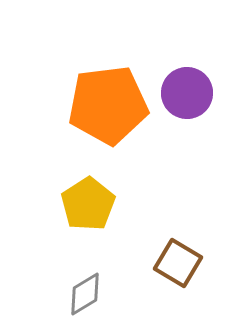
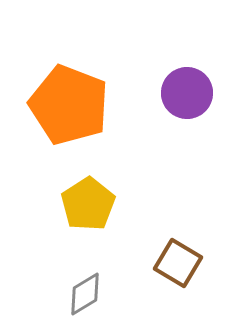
orange pentagon: moved 39 px left; rotated 28 degrees clockwise
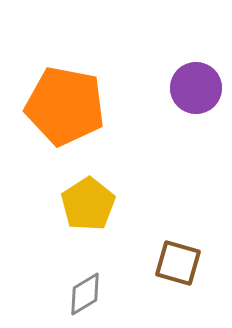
purple circle: moved 9 px right, 5 px up
orange pentagon: moved 4 px left, 1 px down; rotated 10 degrees counterclockwise
brown square: rotated 15 degrees counterclockwise
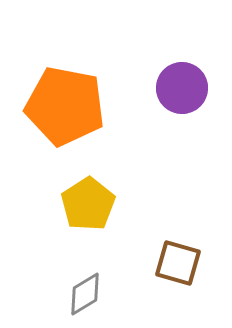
purple circle: moved 14 px left
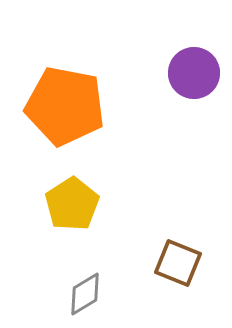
purple circle: moved 12 px right, 15 px up
yellow pentagon: moved 16 px left
brown square: rotated 6 degrees clockwise
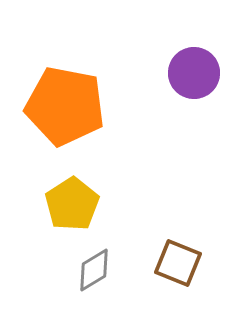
gray diamond: moved 9 px right, 24 px up
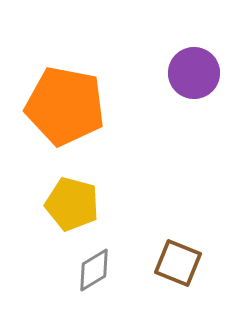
yellow pentagon: rotated 24 degrees counterclockwise
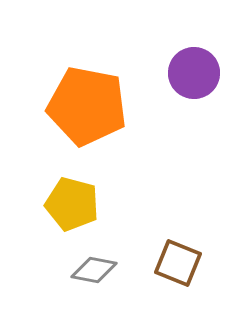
orange pentagon: moved 22 px right
gray diamond: rotated 42 degrees clockwise
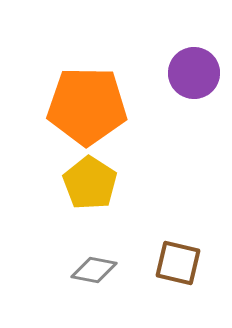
orange pentagon: rotated 10 degrees counterclockwise
yellow pentagon: moved 18 px right, 21 px up; rotated 18 degrees clockwise
brown square: rotated 9 degrees counterclockwise
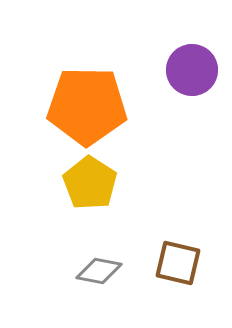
purple circle: moved 2 px left, 3 px up
gray diamond: moved 5 px right, 1 px down
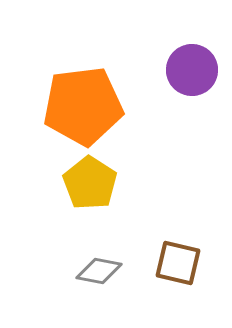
orange pentagon: moved 4 px left; rotated 8 degrees counterclockwise
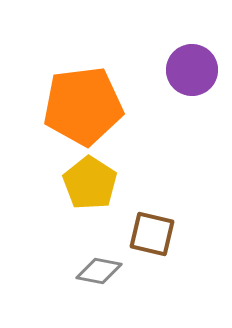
brown square: moved 26 px left, 29 px up
